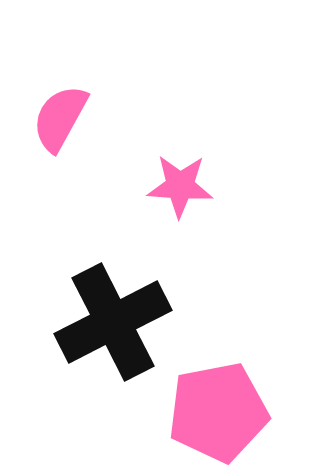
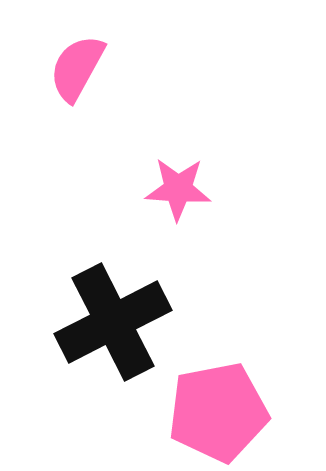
pink semicircle: moved 17 px right, 50 px up
pink star: moved 2 px left, 3 px down
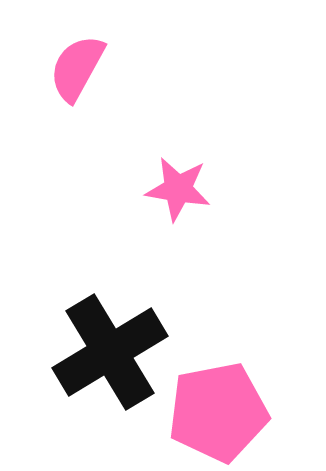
pink star: rotated 6 degrees clockwise
black cross: moved 3 px left, 30 px down; rotated 4 degrees counterclockwise
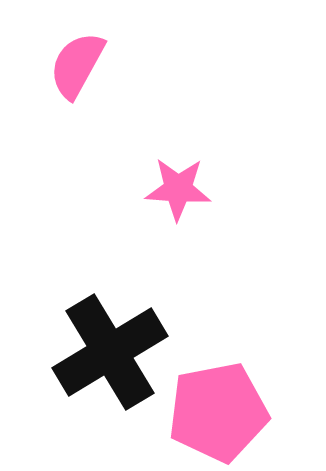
pink semicircle: moved 3 px up
pink star: rotated 6 degrees counterclockwise
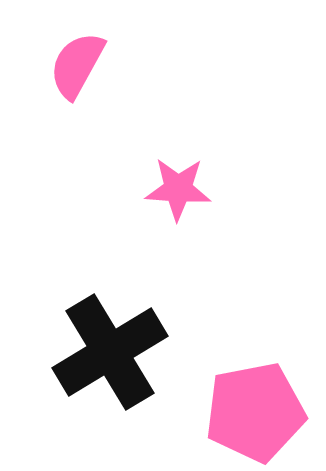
pink pentagon: moved 37 px right
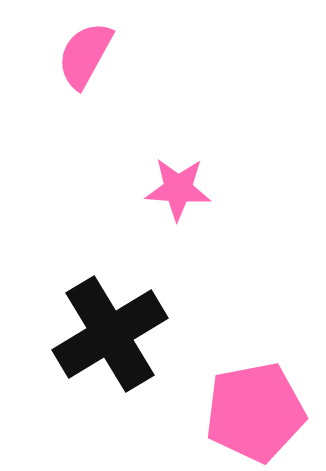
pink semicircle: moved 8 px right, 10 px up
black cross: moved 18 px up
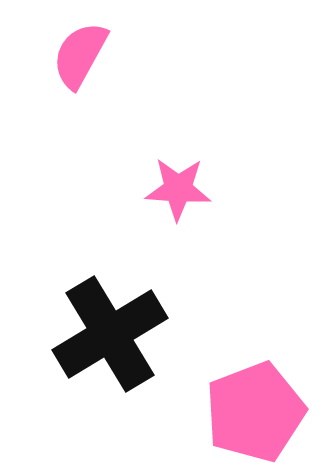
pink semicircle: moved 5 px left
pink pentagon: rotated 10 degrees counterclockwise
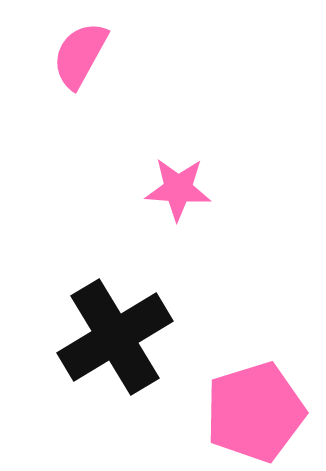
black cross: moved 5 px right, 3 px down
pink pentagon: rotated 4 degrees clockwise
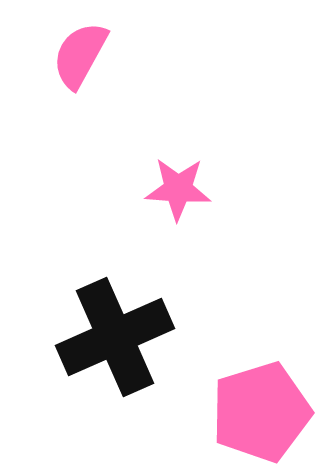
black cross: rotated 7 degrees clockwise
pink pentagon: moved 6 px right
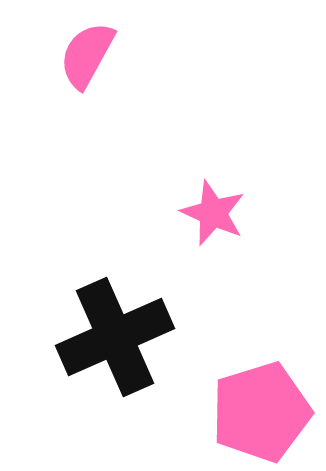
pink semicircle: moved 7 px right
pink star: moved 35 px right, 24 px down; rotated 20 degrees clockwise
